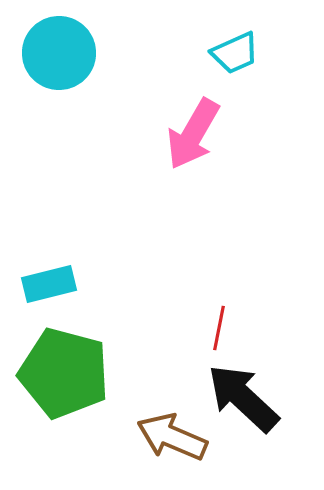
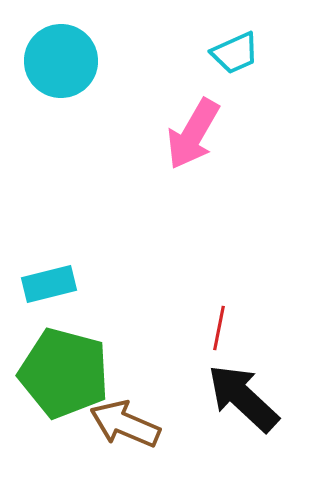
cyan circle: moved 2 px right, 8 px down
brown arrow: moved 47 px left, 13 px up
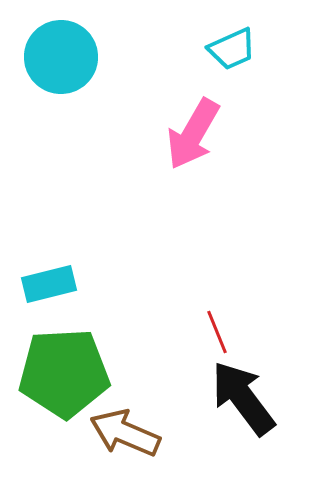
cyan trapezoid: moved 3 px left, 4 px up
cyan circle: moved 4 px up
red line: moved 2 px left, 4 px down; rotated 33 degrees counterclockwise
green pentagon: rotated 18 degrees counterclockwise
black arrow: rotated 10 degrees clockwise
brown arrow: moved 9 px down
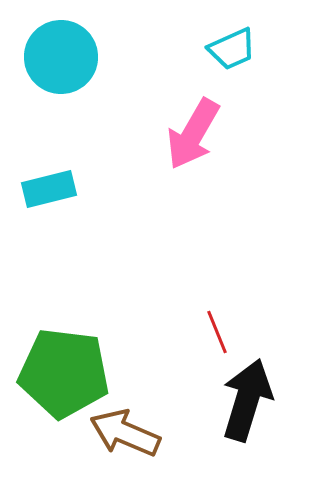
cyan rectangle: moved 95 px up
green pentagon: rotated 10 degrees clockwise
black arrow: moved 4 px right, 2 px down; rotated 54 degrees clockwise
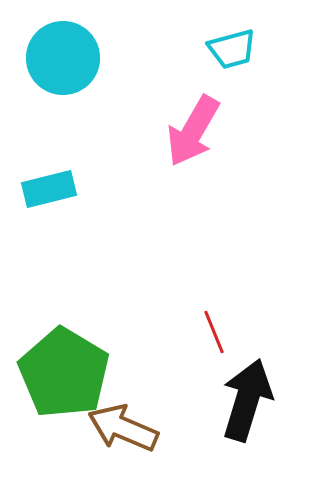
cyan trapezoid: rotated 9 degrees clockwise
cyan circle: moved 2 px right, 1 px down
pink arrow: moved 3 px up
red line: moved 3 px left
green pentagon: rotated 24 degrees clockwise
brown arrow: moved 2 px left, 5 px up
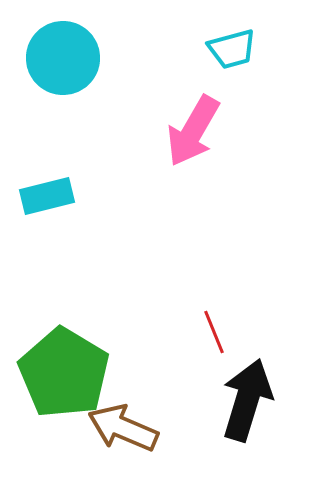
cyan rectangle: moved 2 px left, 7 px down
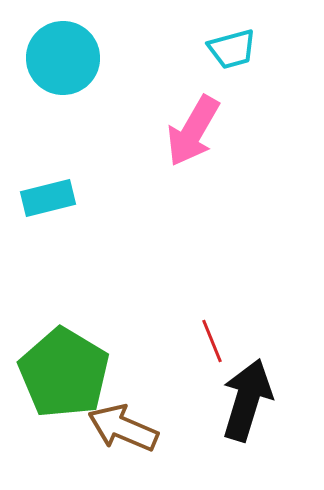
cyan rectangle: moved 1 px right, 2 px down
red line: moved 2 px left, 9 px down
